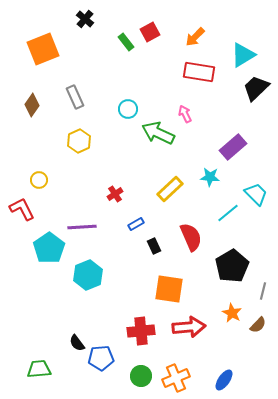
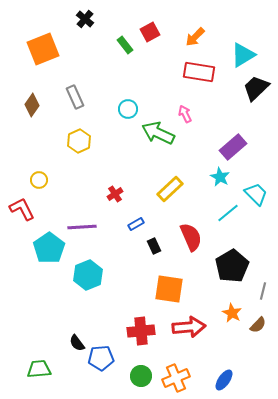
green rectangle at (126, 42): moved 1 px left, 3 px down
cyan star at (210, 177): moved 10 px right; rotated 24 degrees clockwise
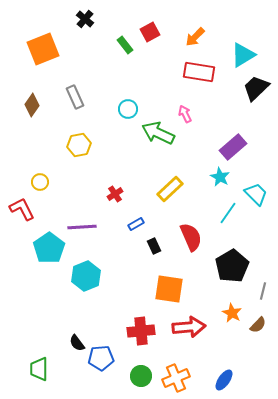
yellow hexagon at (79, 141): moved 4 px down; rotated 15 degrees clockwise
yellow circle at (39, 180): moved 1 px right, 2 px down
cyan line at (228, 213): rotated 15 degrees counterclockwise
cyan hexagon at (88, 275): moved 2 px left, 1 px down
green trapezoid at (39, 369): rotated 85 degrees counterclockwise
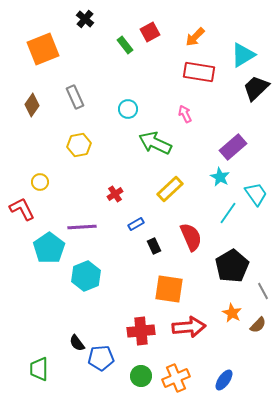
green arrow at (158, 133): moved 3 px left, 10 px down
cyan trapezoid at (256, 194): rotated 10 degrees clockwise
gray line at (263, 291): rotated 42 degrees counterclockwise
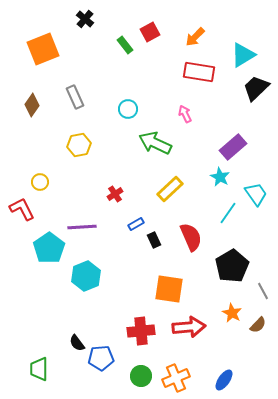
black rectangle at (154, 246): moved 6 px up
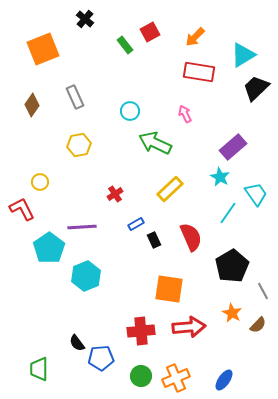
cyan circle at (128, 109): moved 2 px right, 2 px down
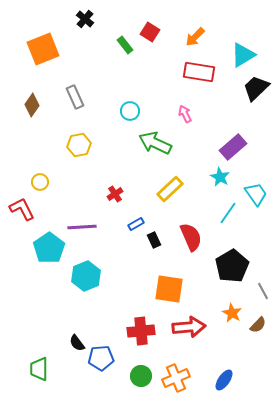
red square at (150, 32): rotated 30 degrees counterclockwise
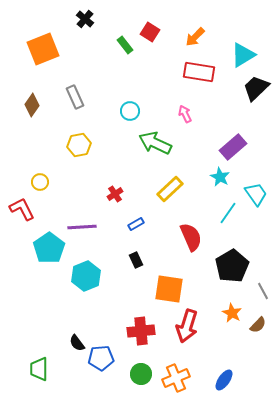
black rectangle at (154, 240): moved 18 px left, 20 px down
red arrow at (189, 327): moved 2 px left, 1 px up; rotated 112 degrees clockwise
green circle at (141, 376): moved 2 px up
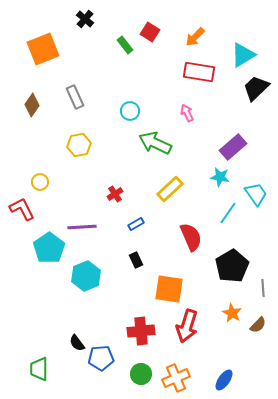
pink arrow at (185, 114): moved 2 px right, 1 px up
cyan star at (220, 177): rotated 18 degrees counterclockwise
gray line at (263, 291): moved 3 px up; rotated 24 degrees clockwise
